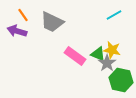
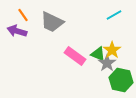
yellow star: rotated 24 degrees clockwise
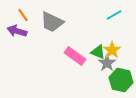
green triangle: moved 2 px up
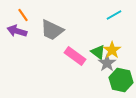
gray trapezoid: moved 8 px down
green triangle: rotated 14 degrees clockwise
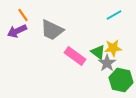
purple arrow: rotated 42 degrees counterclockwise
yellow star: moved 1 px right, 2 px up; rotated 30 degrees clockwise
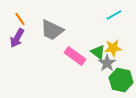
orange line: moved 3 px left, 4 px down
purple arrow: moved 7 px down; rotated 36 degrees counterclockwise
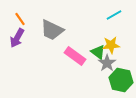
yellow star: moved 2 px left, 3 px up
